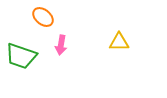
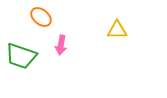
orange ellipse: moved 2 px left
yellow triangle: moved 2 px left, 12 px up
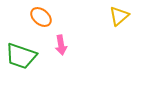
yellow triangle: moved 2 px right, 14 px up; rotated 40 degrees counterclockwise
pink arrow: rotated 18 degrees counterclockwise
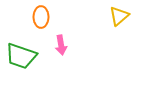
orange ellipse: rotated 50 degrees clockwise
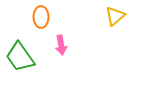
yellow triangle: moved 4 px left
green trapezoid: moved 1 px left, 1 px down; rotated 36 degrees clockwise
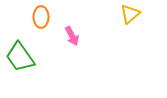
yellow triangle: moved 15 px right, 2 px up
pink arrow: moved 11 px right, 9 px up; rotated 18 degrees counterclockwise
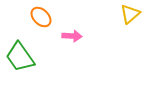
orange ellipse: rotated 45 degrees counterclockwise
pink arrow: rotated 60 degrees counterclockwise
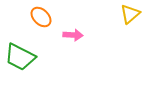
pink arrow: moved 1 px right, 1 px up
green trapezoid: rotated 28 degrees counterclockwise
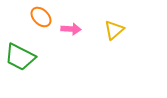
yellow triangle: moved 16 px left, 16 px down
pink arrow: moved 2 px left, 6 px up
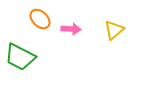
orange ellipse: moved 1 px left, 2 px down
